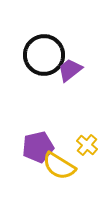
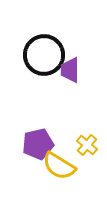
purple trapezoid: rotated 52 degrees counterclockwise
purple pentagon: moved 3 px up
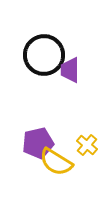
purple pentagon: moved 1 px up
yellow semicircle: moved 3 px left, 4 px up
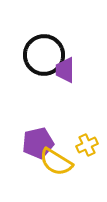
purple trapezoid: moved 5 px left
yellow cross: rotated 25 degrees clockwise
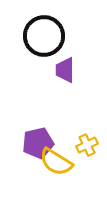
black circle: moved 19 px up
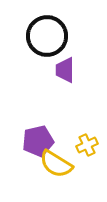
black circle: moved 3 px right
purple pentagon: moved 2 px up
yellow semicircle: moved 2 px down
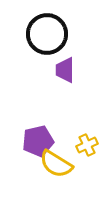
black circle: moved 2 px up
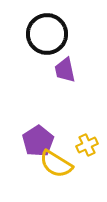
purple trapezoid: rotated 12 degrees counterclockwise
purple pentagon: rotated 20 degrees counterclockwise
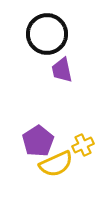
purple trapezoid: moved 3 px left
yellow cross: moved 4 px left
yellow semicircle: rotated 56 degrees counterclockwise
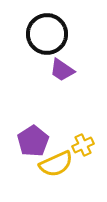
purple trapezoid: rotated 44 degrees counterclockwise
purple pentagon: moved 5 px left
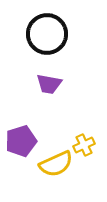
purple trapezoid: moved 13 px left, 14 px down; rotated 24 degrees counterclockwise
purple pentagon: moved 12 px left; rotated 16 degrees clockwise
yellow cross: moved 1 px right
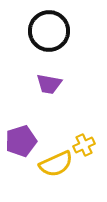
black circle: moved 2 px right, 3 px up
